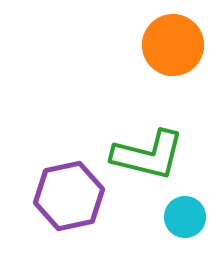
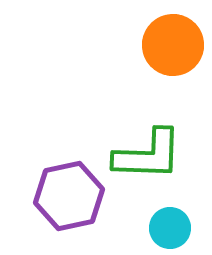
green L-shape: rotated 12 degrees counterclockwise
cyan circle: moved 15 px left, 11 px down
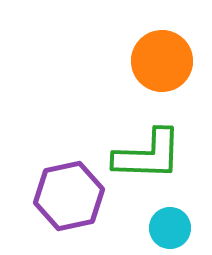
orange circle: moved 11 px left, 16 px down
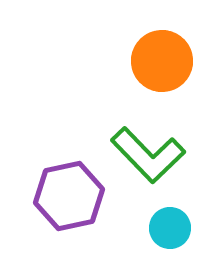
green L-shape: rotated 44 degrees clockwise
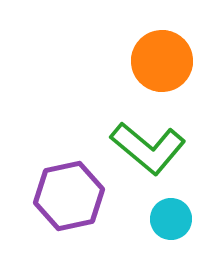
green L-shape: moved 7 px up; rotated 6 degrees counterclockwise
cyan circle: moved 1 px right, 9 px up
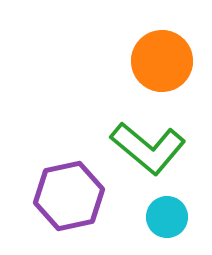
cyan circle: moved 4 px left, 2 px up
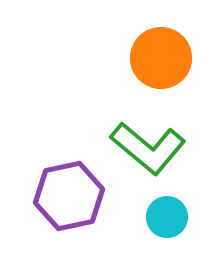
orange circle: moved 1 px left, 3 px up
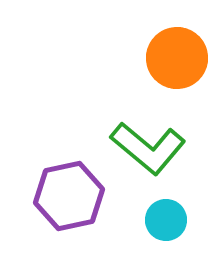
orange circle: moved 16 px right
cyan circle: moved 1 px left, 3 px down
